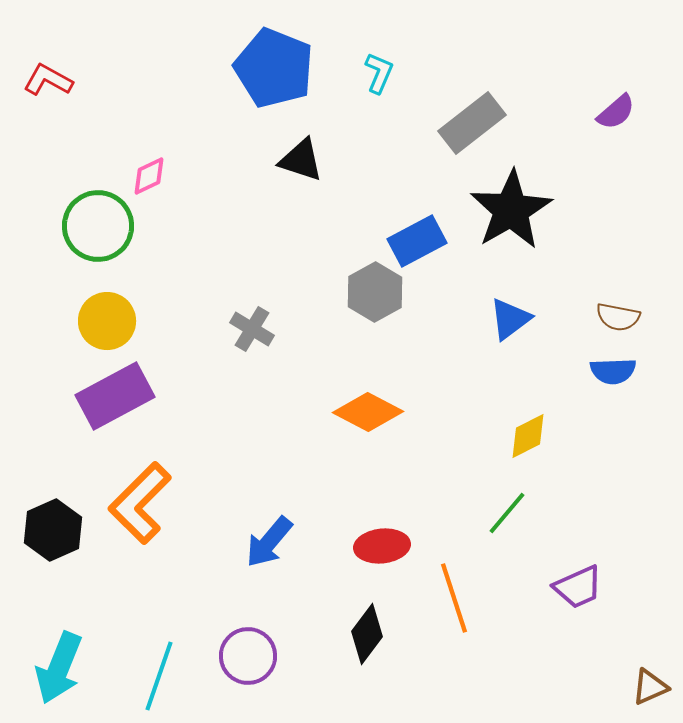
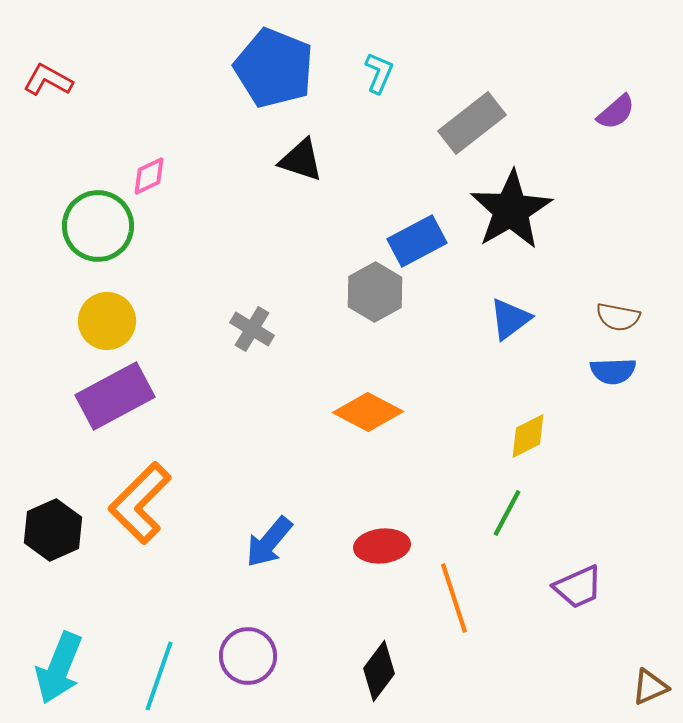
green line: rotated 12 degrees counterclockwise
black diamond: moved 12 px right, 37 px down
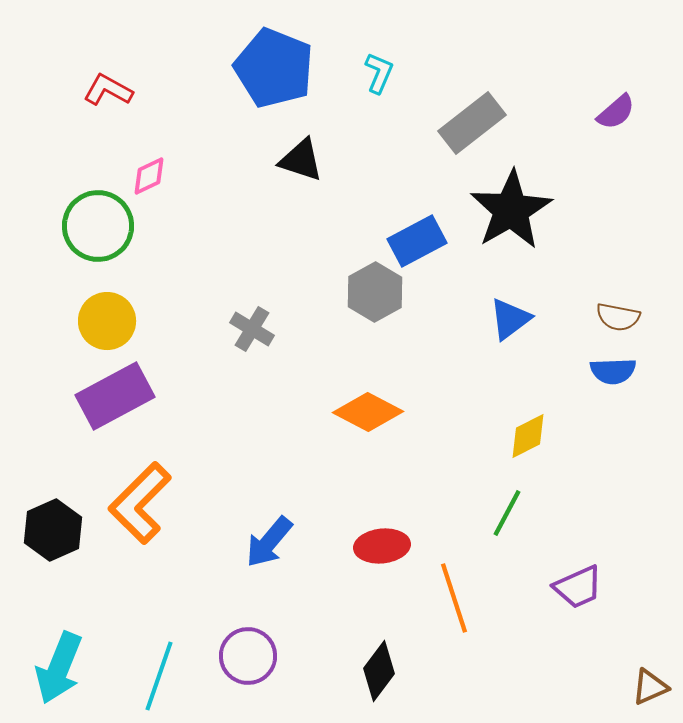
red L-shape: moved 60 px right, 10 px down
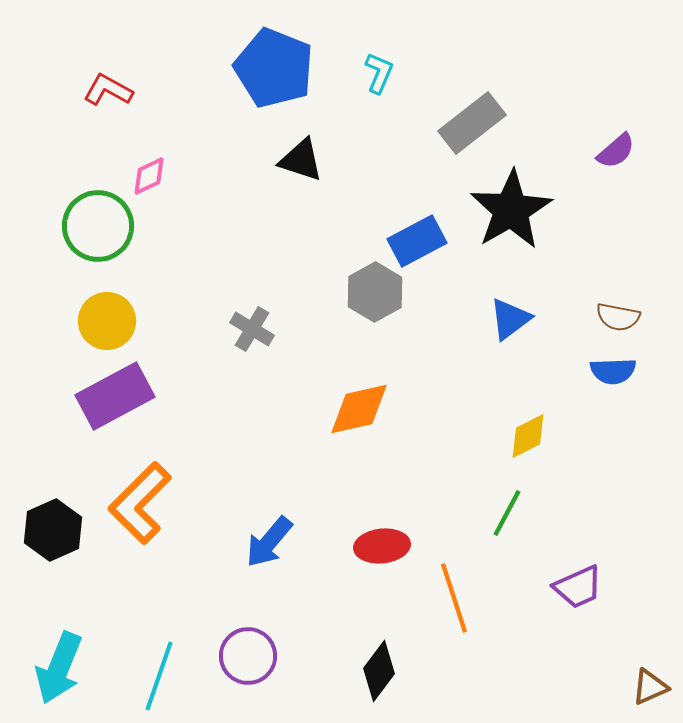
purple semicircle: moved 39 px down
orange diamond: moved 9 px left, 3 px up; rotated 40 degrees counterclockwise
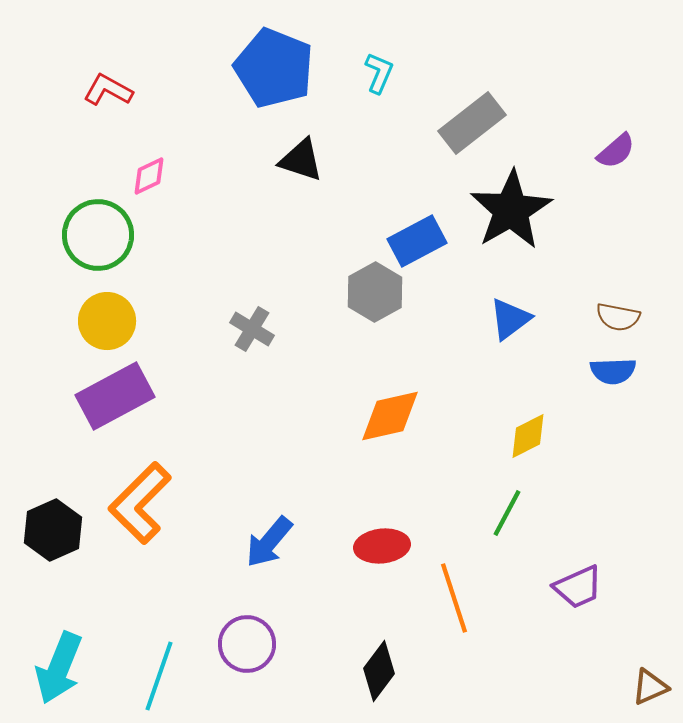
green circle: moved 9 px down
orange diamond: moved 31 px right, 7 px down
purple circle: moved 1 px left, 12 px up
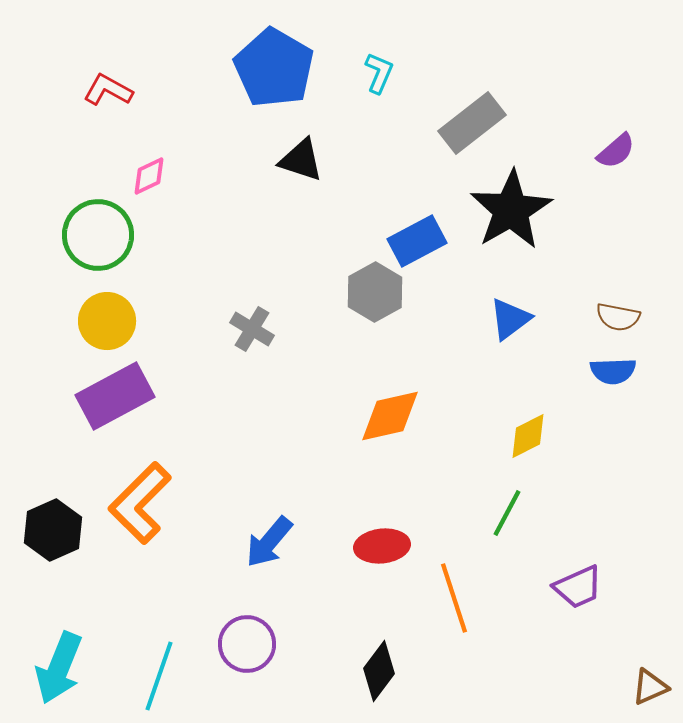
blue pentagon: rotated 8 degrees clockwise
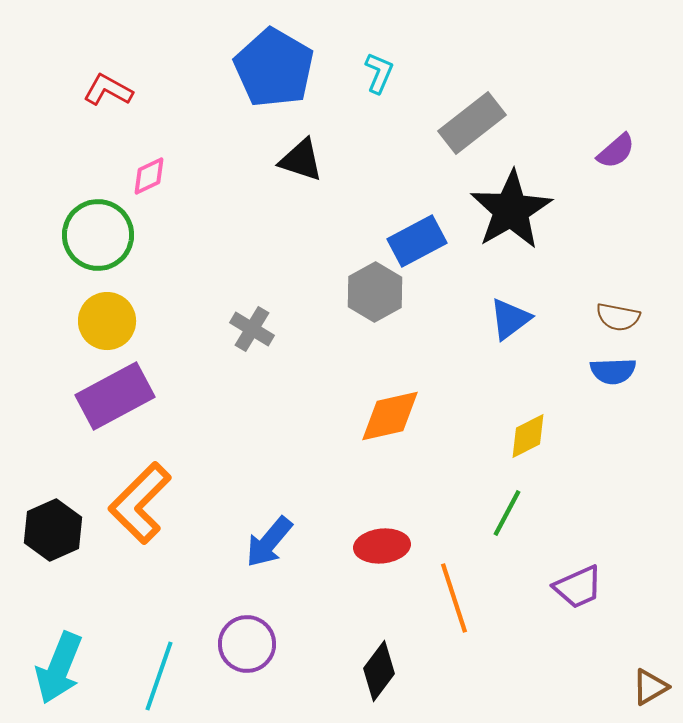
brown triangle: rotated 6 degrees counterclockwise
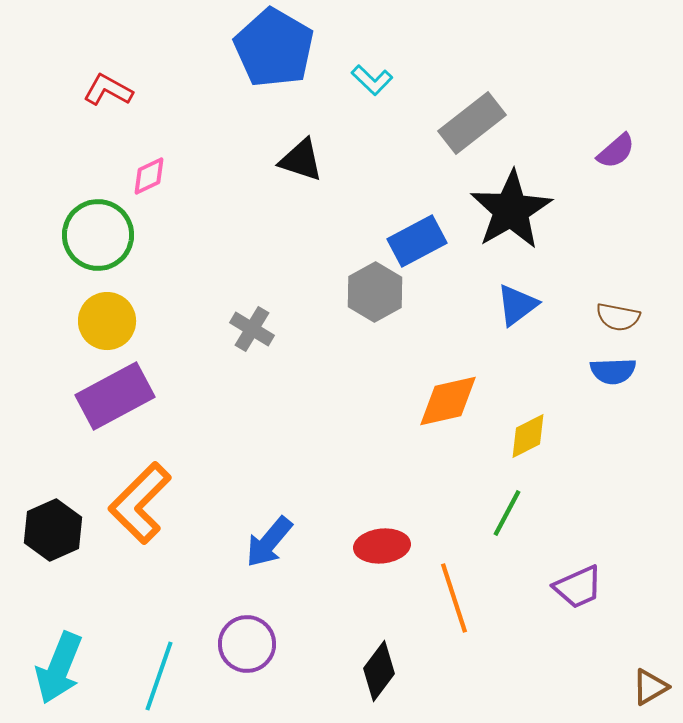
blue pentagon: moved 20 px up
cyan L-shape: moved 7 px left, 7 px down; rotated 111 degrees clockwise
blue triangle: moved 7 px right, 14 px up
orange diamond: moved 58 px right, 15 px up
